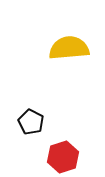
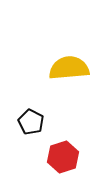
yellow semicircle: moved 20 px down
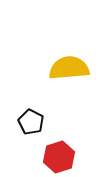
red hexagon: moved 4 px left
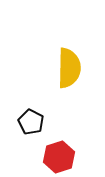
yellow semicircle: rotated 96 degrees clockwise
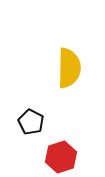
red hexagon: moved 2 px right
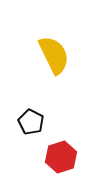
yellow semicircle: moved 15 px left, 13 px up; rotated 27 degrees counterclockwise
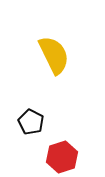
red hexagon: moved 1 px right
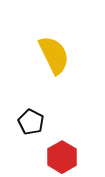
red hexagon: rotated 12 degrees counterclockwise
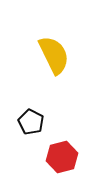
red hexagon: rotated 16 degrees clockwise
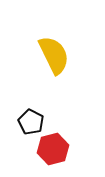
red hexagon: moved 9 px left, 8 px up
